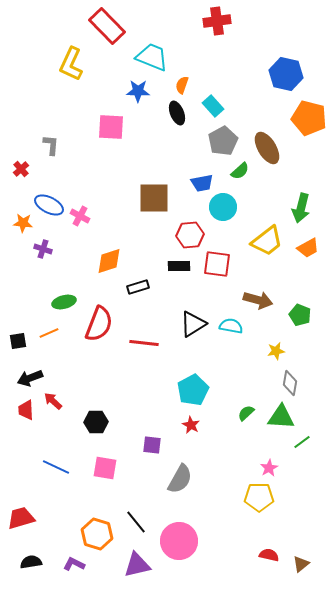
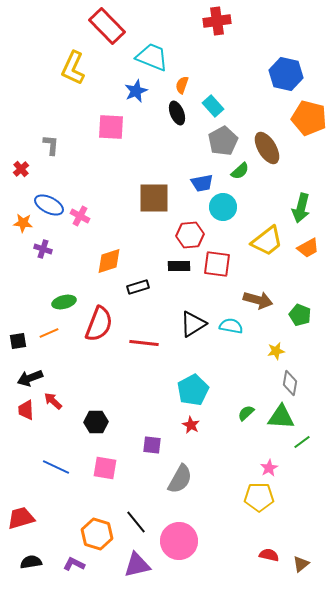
yellow L-shape at (71, 64): moved 2 px right, 4 px down
blue star at (138, 91): moved 2 px left; rotated 25 degrees counterclockwise
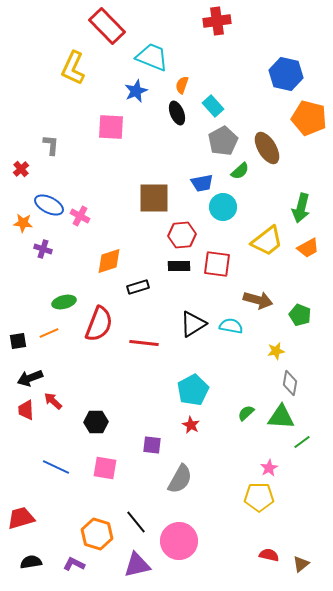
red hexagon at (190, 235): moved 8 px left
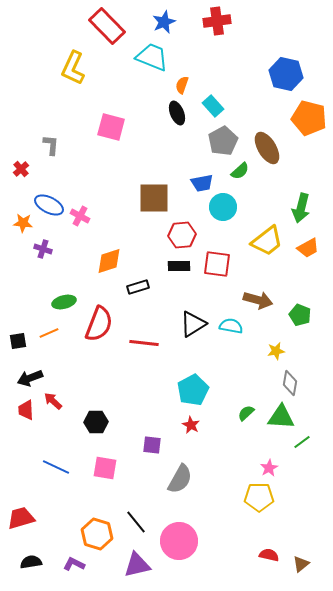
blue star at (136, 91): moved 28 px right, 69 px up
pink square at (111, 127): rotated 12 degrees clockwise
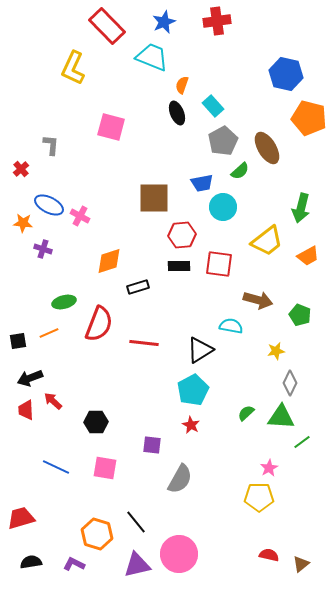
orange trapezoid at (308, 248): moved 8 px down
red square at (217, 264): moved 2 px right
black triangle at (193, 324): moved 7 px right, 26 px down
gray diamond at (290, 383): rotated 15 degrees clockwise
pink circle at (179, 541): moved 13 px down
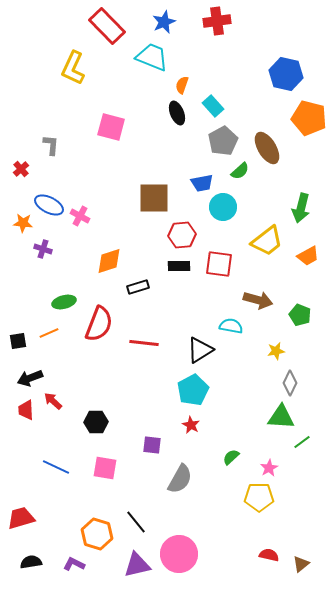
green semicircle at (246, 413): moved 15 px left, 44 px down
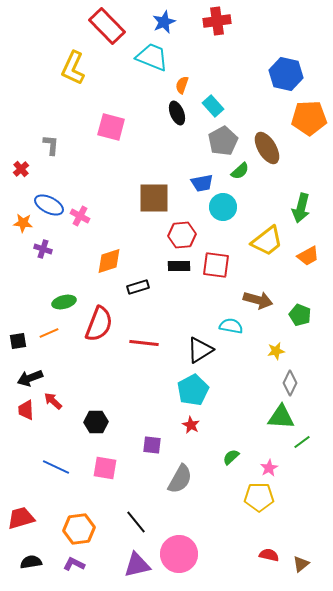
orange pentagon at (309, 118): rotated 16 degrees counterclockwise
red square at (219, 264): moved 3 px left, 1 px down
orange hexagon at (97, 534): moved 18 px left, 5 px up; rotated 24 degrees counterclockwise
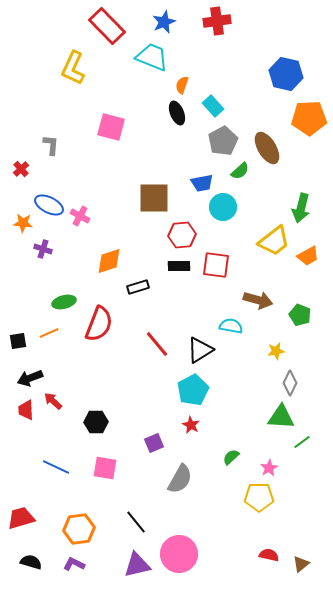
yellow trapezoid at (267, 241): moved 7 px right
red line at (144, 343): moved 13 px right, 1 px down; rotated 44 degrees clockwise
purple square at (152, 445): moved 2 px right, 2 px up; rotated 30 degrees counterclockwise
black semicircle at (31, 562): rotated 25 degrees clockwise
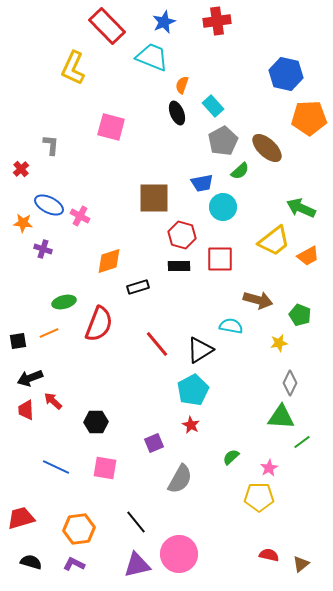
brown ellipse at (267, 148): rotated 16 degrees counterclockwise
green arrow at (301, 208): rotated 100 degrees clockwise
red hexagon at (182, 235): rotated 20 degrees clockwise
red square at (216, 265): moved 4 px right, 6 px up; rotated 8 degrees counterclockwise
yellow star at (276, 351): moved 3 px right, 8 px up
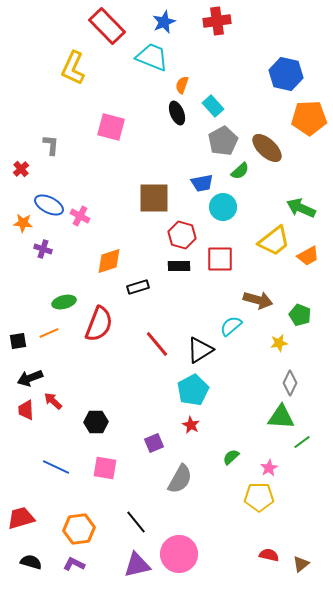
cyan semicircle at (231, 326): rotated 50 degrees counterclockwise
